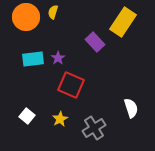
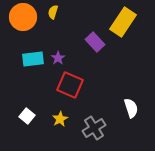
orange circle: moved 3 px left
red square: moved 1 px left
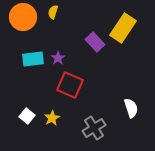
yellow rectangle: moved 6 px down
yellow star: moved 8 px left, 1 px up
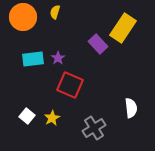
yellow semicircle: moved 2 px right
purple rectangle: moved 3 px right, 2 px down
white semicircle: rotated 12 degrees clockwise
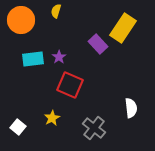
yellow semicircle: moved 1 px right, 1 px up
orange circle: moved 2 px left, 3 px down
purple star: moved 1 px right, 1 px up
white square: moved 9 px left, 11 px down
gray cross: rotated 20 degrees counterclockwise
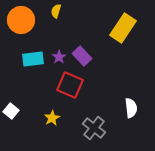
purple rectangle: moved 16 px left, 12 px down
white square: moved 7 px left, 16 px up
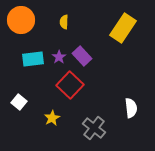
yellow semicircle: moved 8 px right, 11 px down; rotated 16 degrees counterclockwise
red square: rotated 20 degrees clockwise
white square: moved 8 px right, 9 px up
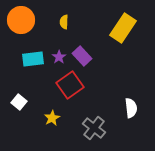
red square: rotated 12 degrees clockwise
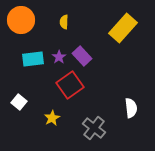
yellow rectangle: rotated 8 degrees clockwise
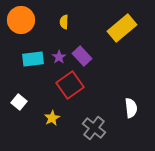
yellow rectangle: moved 1 px left; rotated 8 degrees clockwise
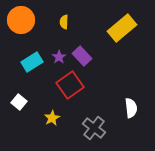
cyan rectangle: moved 1 px left, 3 px down; rotated 25 degrees counterclockwise
